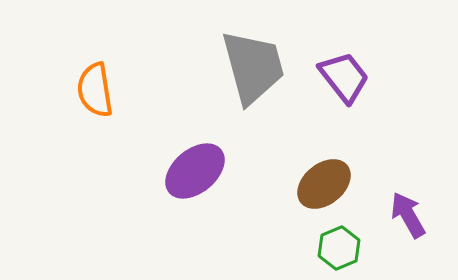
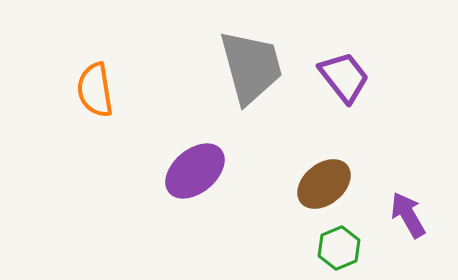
gray trapezoid: moved 2 px left
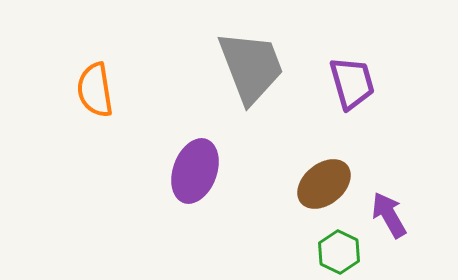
gray trapezoid: rotated 6 degrees counterclockwise
purple trapezoid: moved 8 px right, 6 px down; rotated 22 degrees clockwise
purple ellipse: rotated 30 degrees counterclockwise
purple arrow: moved 19 px left
green hexagon: moved 4 px down; rotated 12 degrees counterclockwise
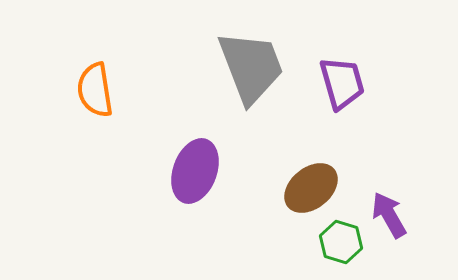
purple trapezoid: moved 10 px left
brown ellipse: moved 13 px left, 4 px down
green hexagon: moved 2 px right, 10 px up; rotated 9 degrees counterclockwise
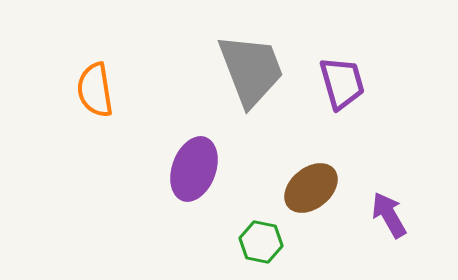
gray trapezoid: moved 3 px down
purple ellipse: moved 1 px left, 2 px up
green hexagon: moved 80 px left; rotated 6 degrees counterclockwise
